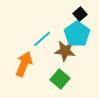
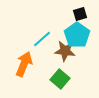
black square: rotated 24 degrees clockwise
cyan pentagon: moved 1 px down
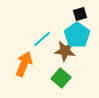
green square: moved 1 px right, 1 px up
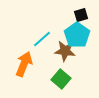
black square: moved 1 px right, 1 px down
green square: moved 1 px down
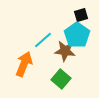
cyan line: moved 1 px right, 1 px down
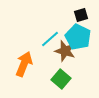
cyan pentagon: moved 1 px right, 2 px down; rotated 10 degrees counterclockwise
cyan line: moved 7 px right, 1 px up
brown star: rotated 10 degrees clockwise
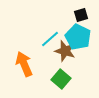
orange arrow: rotated 45 degrees counterclockwise
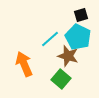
brown star: moved 3 px right, 5 px down
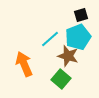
cyan pentagon: rotated 25 degrees clockwise
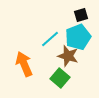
green square: moved 1 px left, 1 px up
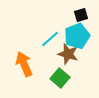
cyan pentagon: moved 1 px left, 1 px up
brown star: moved 2 px up
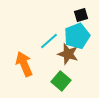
cyan line: moved 1 px left, 2 px down
green square: moved 1 px right, 3 px down
